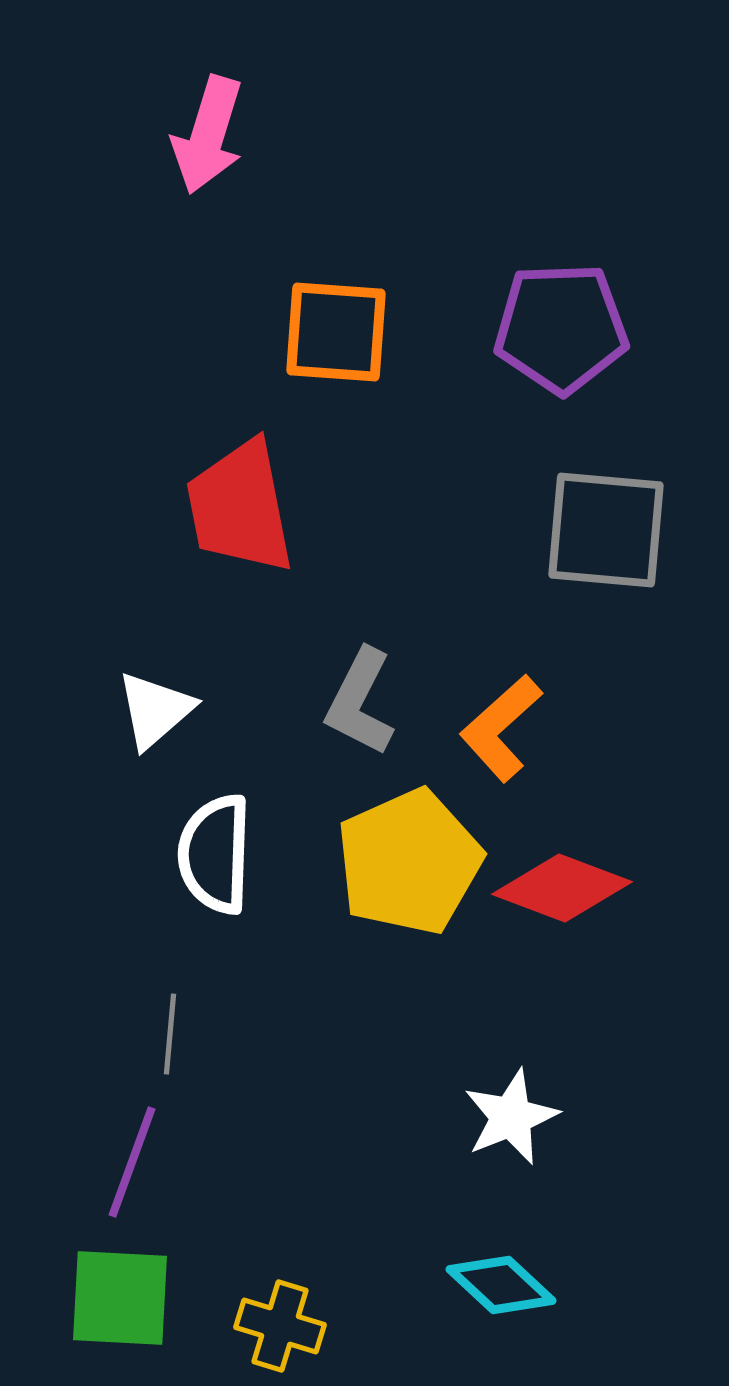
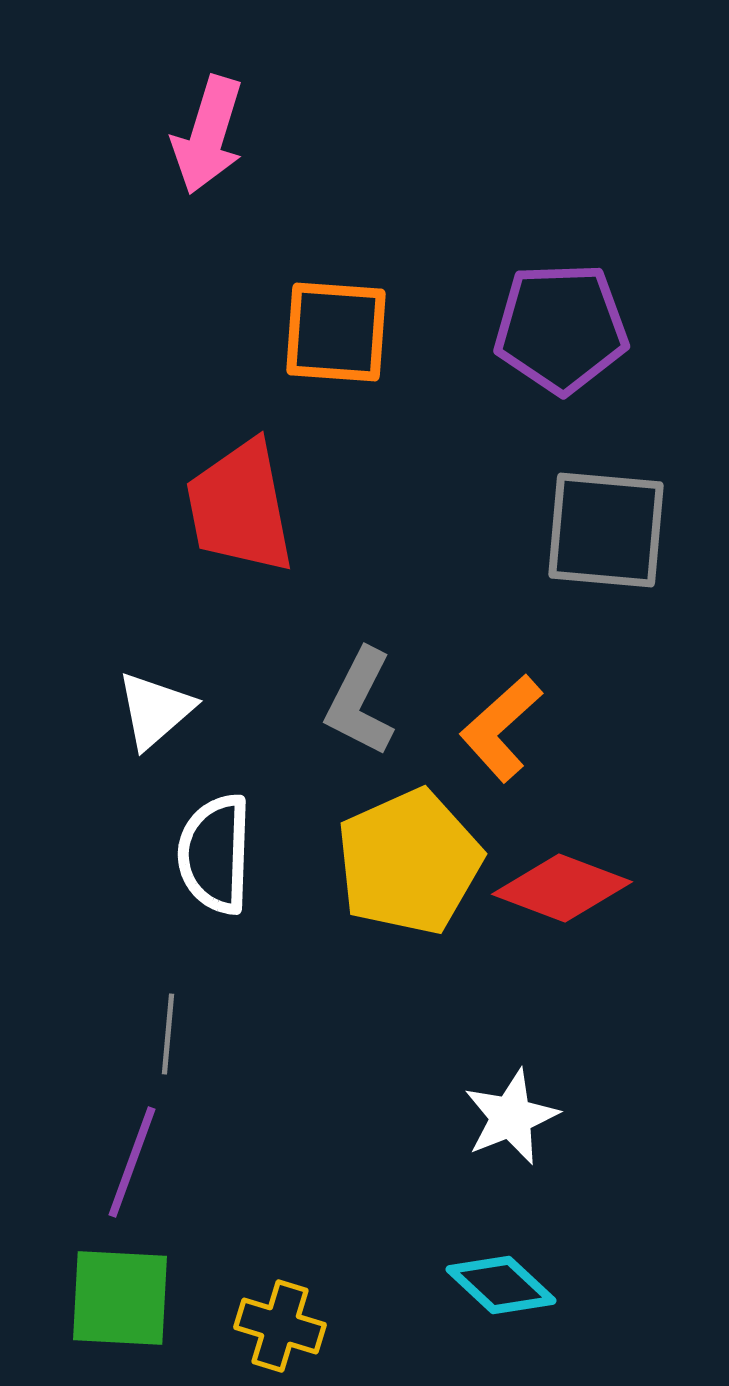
gray line: moved 2 px left
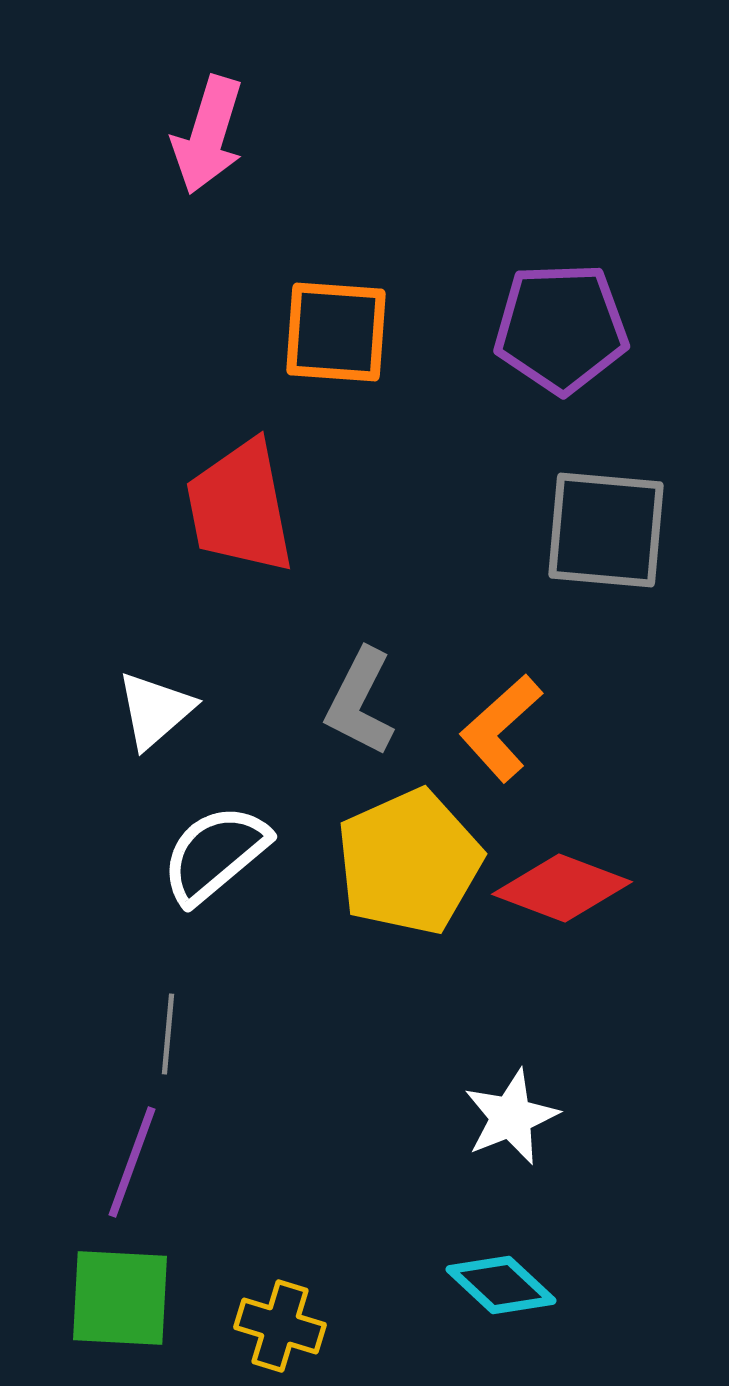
white semicircle: rotated 48 degrees clockwise
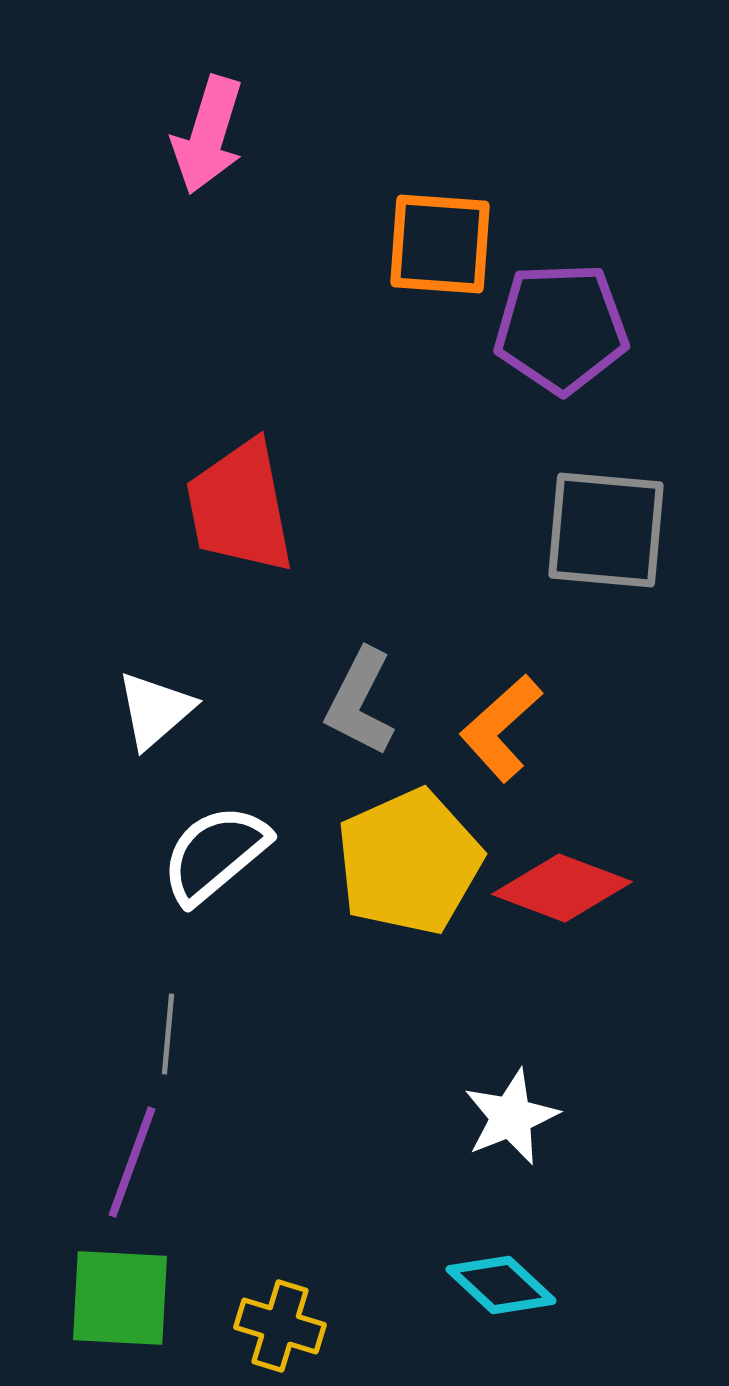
orange square: moved 104 px right, 88 px up
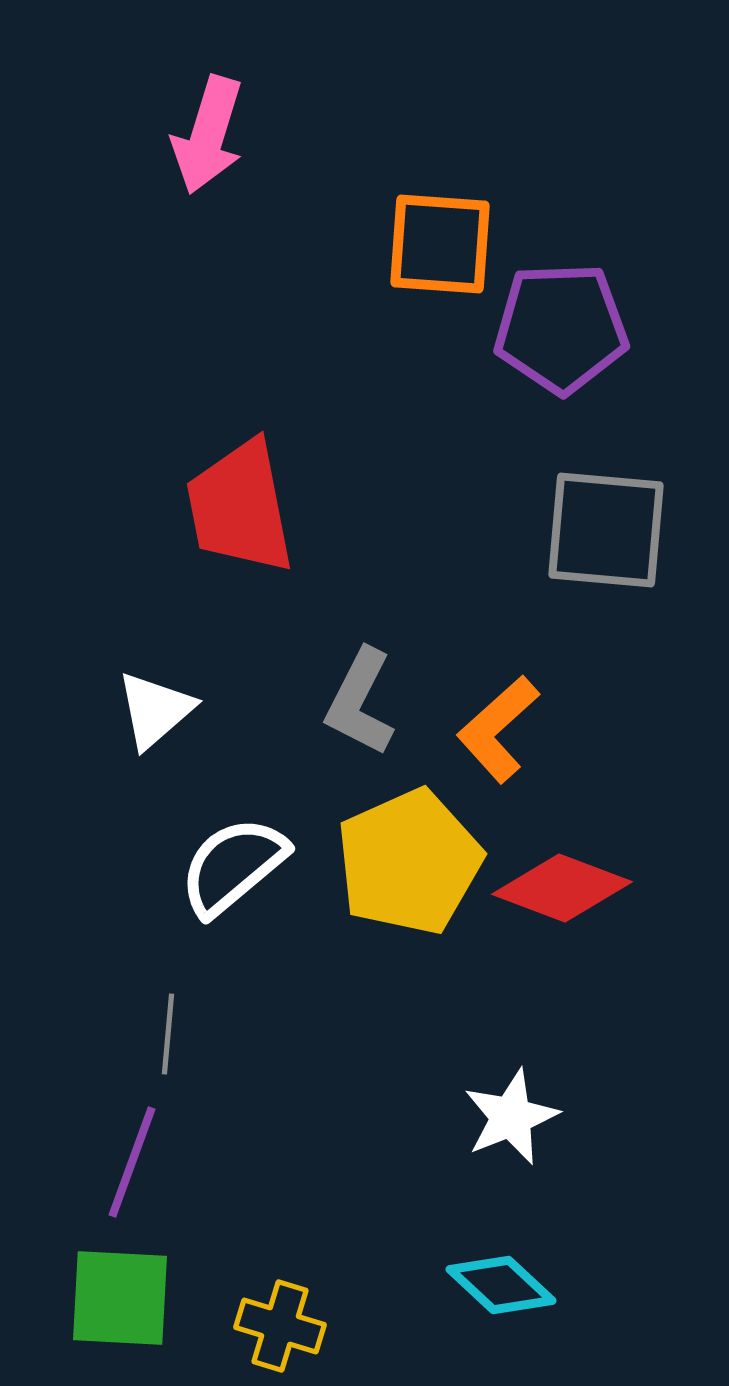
orange L-shape: moved 3 px left, 1 px down
white semicircle: moved 18 px right, 12 px down
